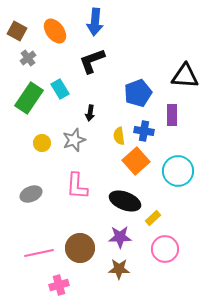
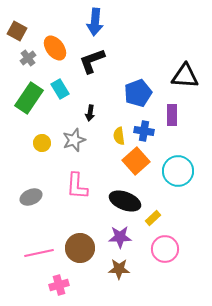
orange ellipse: moved 17 px down
gray ellipse: moved 3 px down
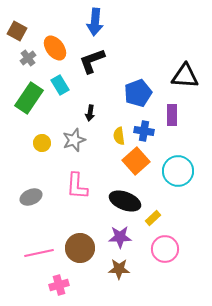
cyan rectangle: moved 4 px up
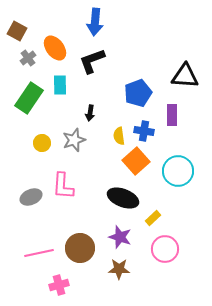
cyan rectangle: rotated 30 degrees clockwise
pink L-shape: moved 14 px left
black ellipse: moved 2 px left, 3 px up
purple star: rotated 20 degrees clockwise
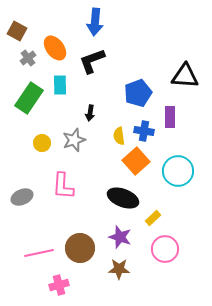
purple rectangle: moved 2 px left, 2 px down
gray ellipse: moved 9 px left
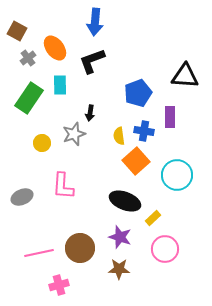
gray star: moved 6 px up
cyan circle: moved 1 px left, 4 px down
black ellipse: moved 2 px right, 3 px down
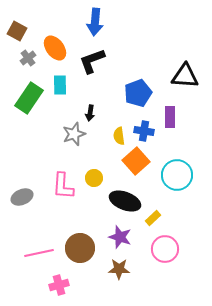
yellow circle: moved 52 px right, 35 px down
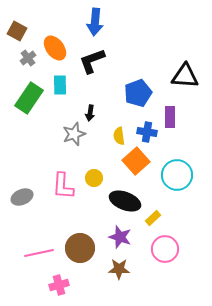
blue cross: moved 3 px right, 1 px down
